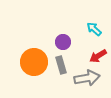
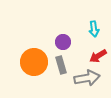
cyan arrow: rotated 140 degrees counterclockwise
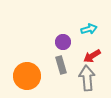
cyan arrow: moved 5 px left; rotated 98 degrees counterclockwise
red arrow: moved 6 px left
orange circle: moved 7 px left, 14 px down
gray arrow: rotated 85 degrees counterclockwise
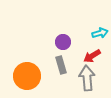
cyan arrow: moved 11 px right, 4 px down
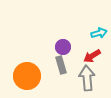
cyan arrow: moved 1 px left
purple circle: moved 5 px down
